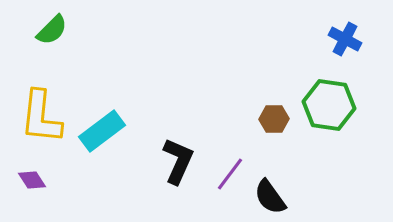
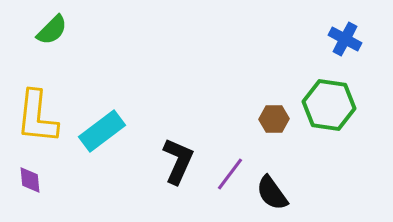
yellow L-shape: moved 4 px left
purple diamond: moved 2 px left; rotated 28 degrees clockwise
black semicircle: moved 2 px right, 4 px up
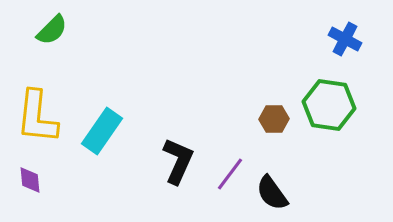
cyan rectangle: rotated 18 degrees counterclockwise
